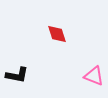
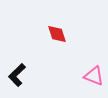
black L-shape: rotated 125 degrees clockwise
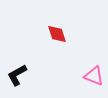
black L-shape: rotated 15 degrees clockwise
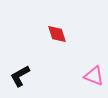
black L-shape: moved 3 px right, 1 px down
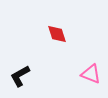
pink triangle: moved 3 px left, 2 px up
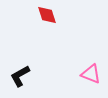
red diamond: moved 10 px left, 19 px up
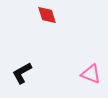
black L-shape: moved 2 px right, 3 px up
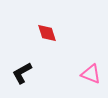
red diamond: moved 18 px down
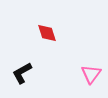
pink triangle: rotated 45 degrees clockwise
